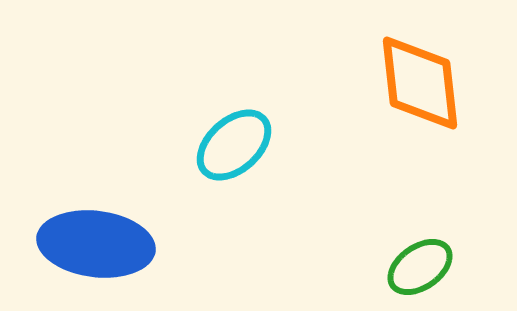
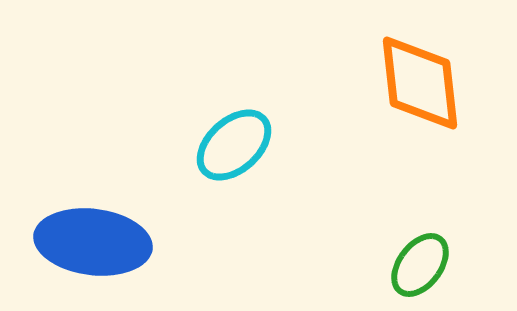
blue ellipse: moved 3 px left, 2 px up
green ellipse: moved 2 px up; rotated 18 degrees counterclockwise
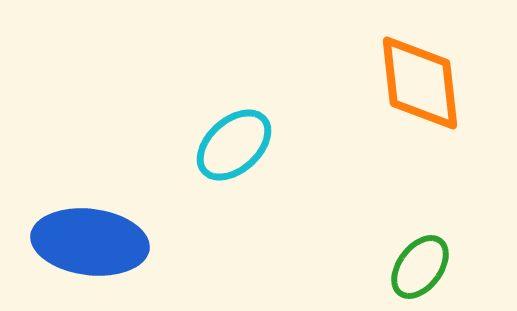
blue ellipse: moved 3 px left
green ellipse: moved 2 px down
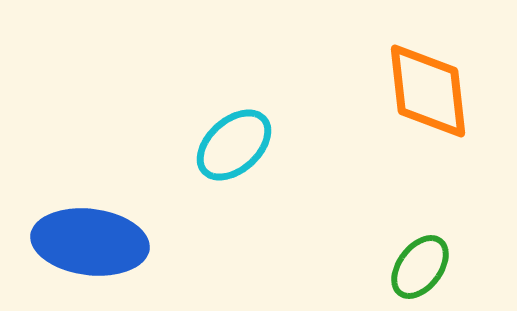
orange diamond: moved 8 px right, 8 px down
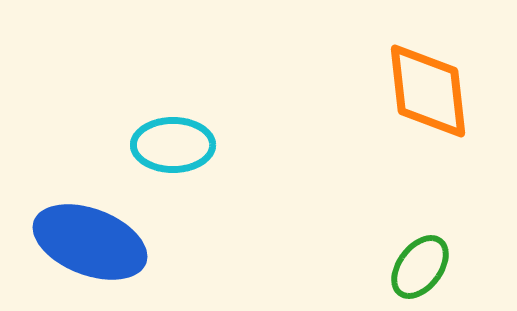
cyan ellipse: moved 61 px left; rotated 42 degrees clockwise
blue ellipse: rotated 14 degrees clockwise
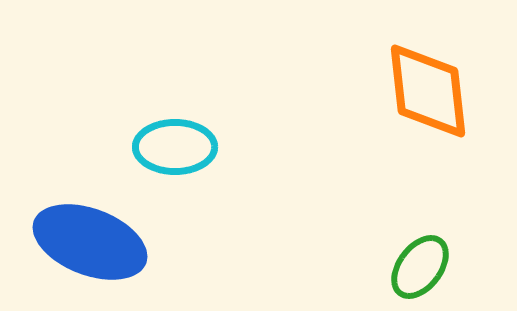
cyan ellipse: moved 2 px right, 2 px down
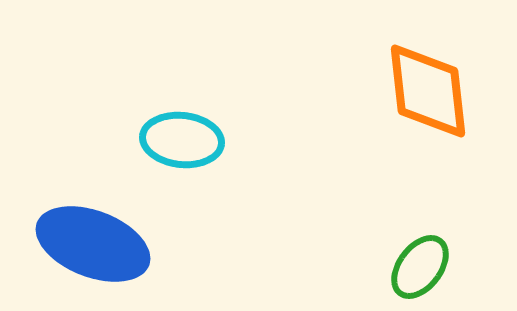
cyan ellipse: moved 7 px right, 7 px up; rotated 6 degrees clockwise
blue ellipse: moved 3 px right, 2 px down
